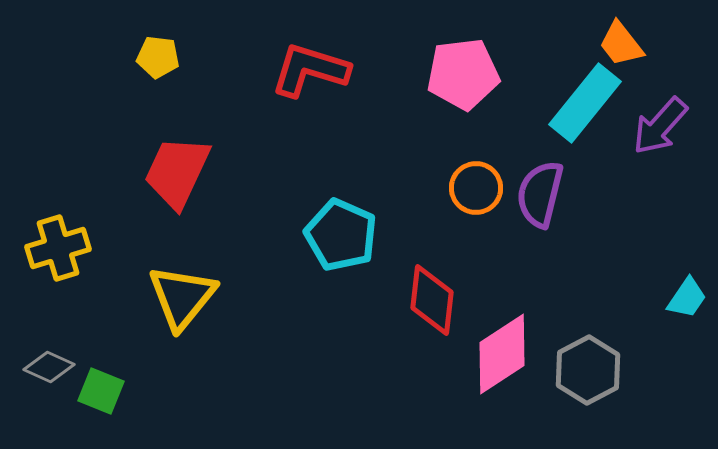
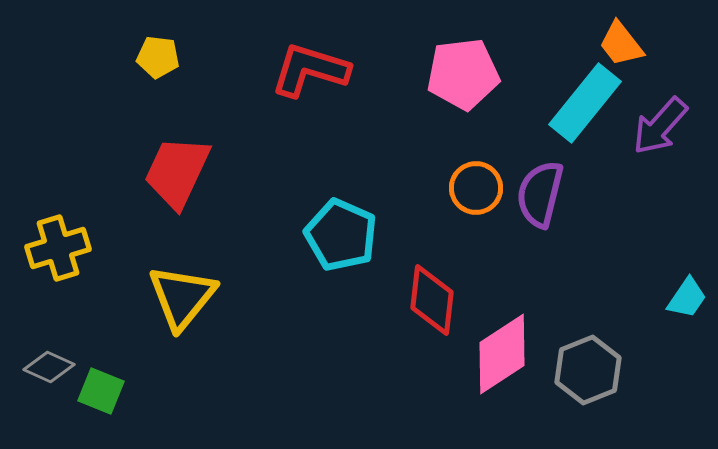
gray hexagon: rotated 6 degrees clockwise
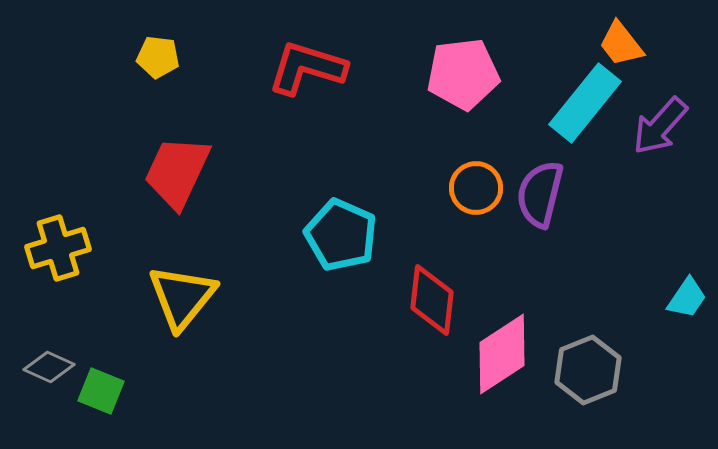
red L-shape: moved 3 px left, 2 px up
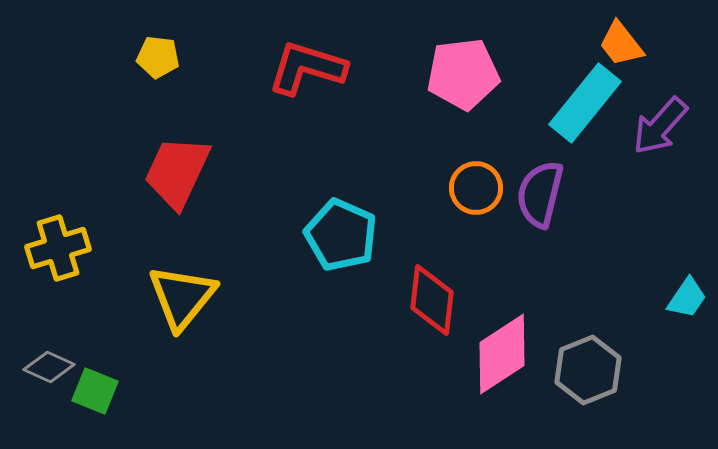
green square: moved 6 px left
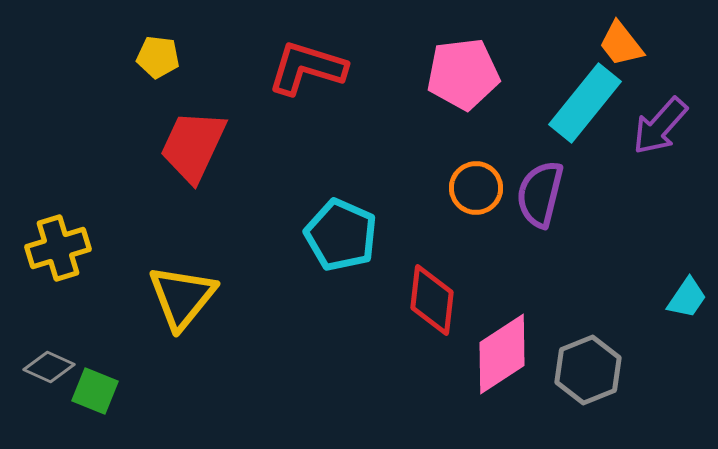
red trapezoid: moved 16 px right, 26 px up
